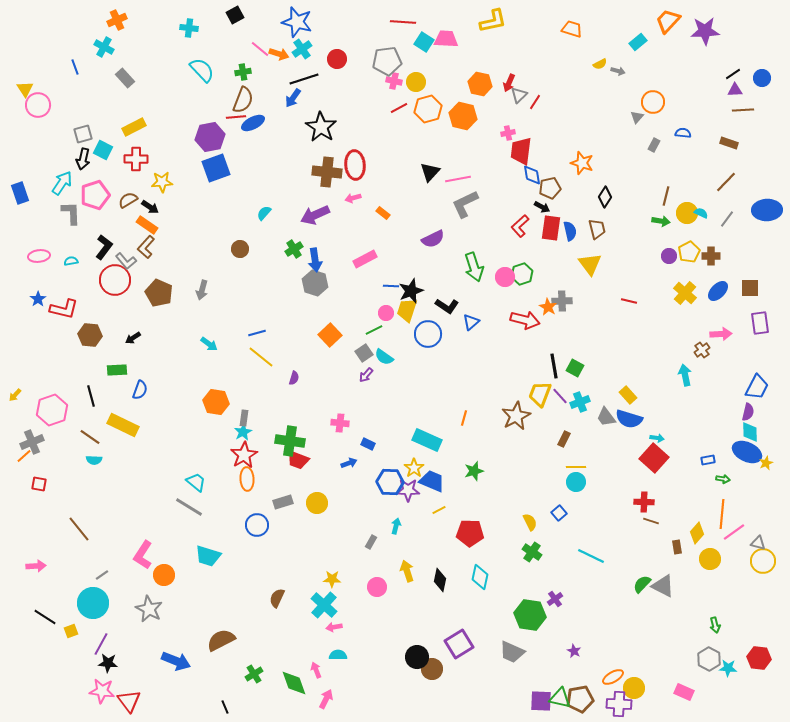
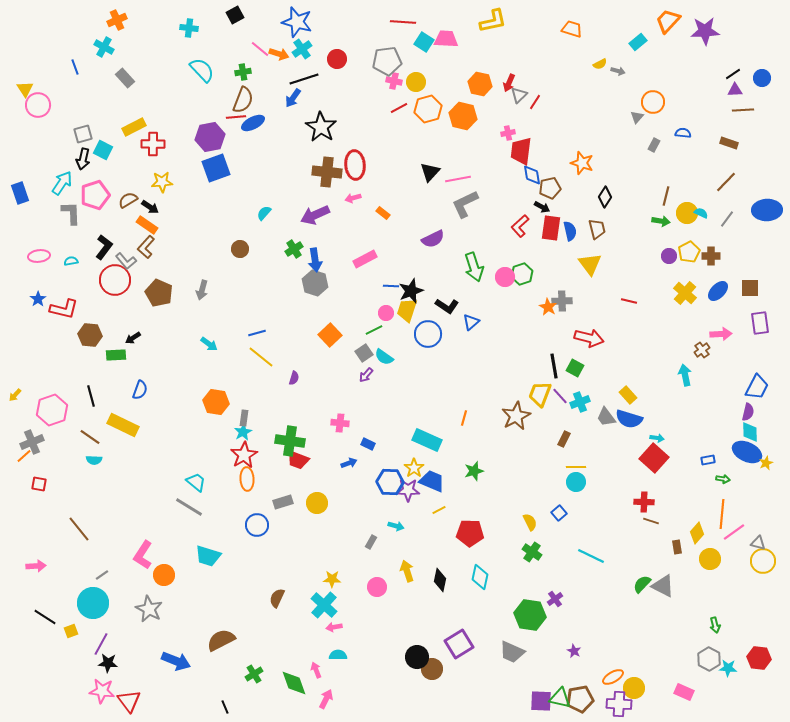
red cross at (136, 159): moved 17 px right, 15 px up
red arrow at (525, 320): moved 64 px right, 18 px down
green rectangle at (117, 370): moved 1 px left, 15 px up
cyan arrow at (396, 526): rotated 91 degrees clockwise
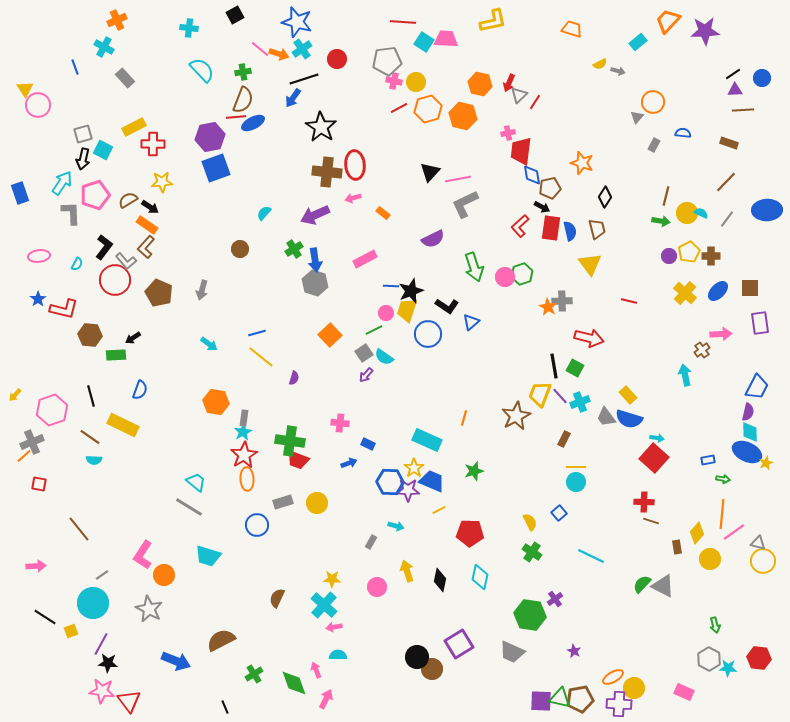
cyan semicircle at (71, 261): moved 6 px right, 3 px down; rotated 128 degrees clockwise
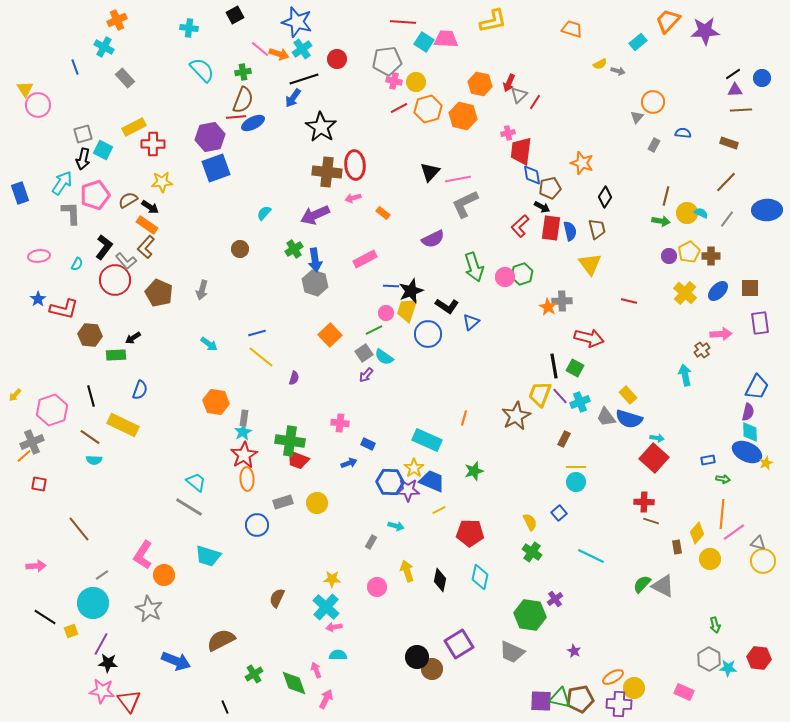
brown line at (743, 110): moved 2 px left
cyan cross at (324, 605): moved 2 px right, 2 px down
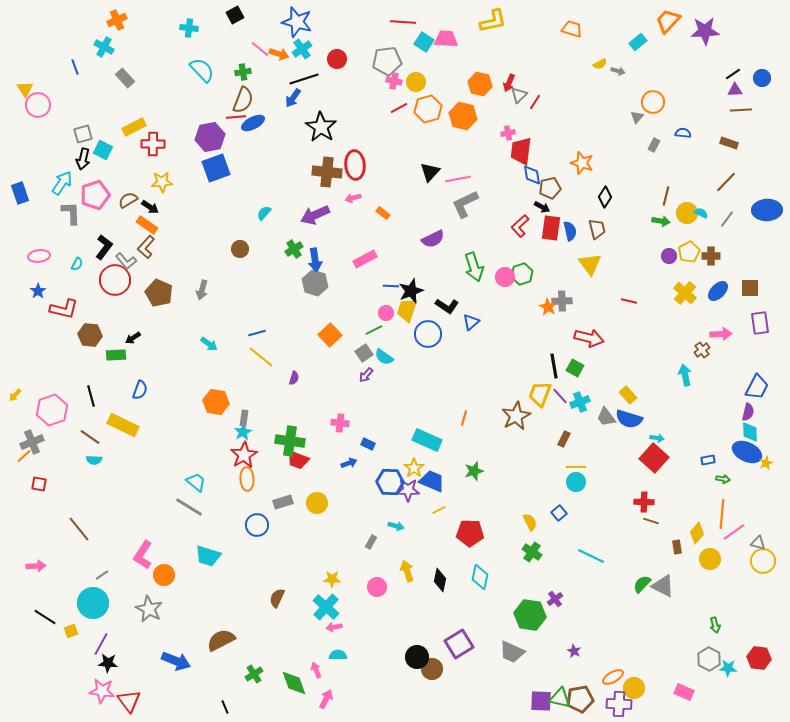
blue star at (38, 299): moved 8 px up
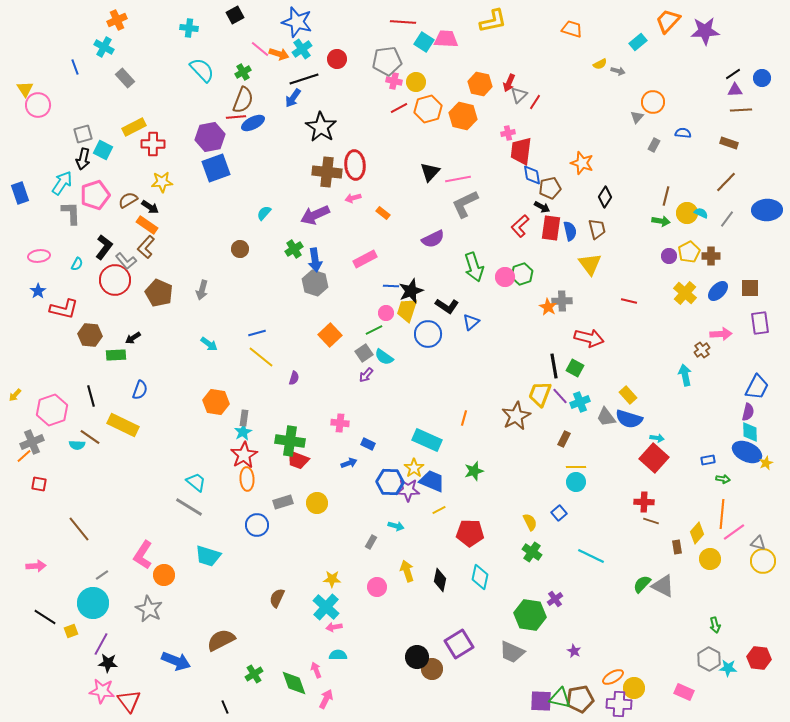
green cross at (243, 72): rotated 21 degrees counterclockwise
cyan semicircle at (94, 460): moved 17 px left, 15 px up
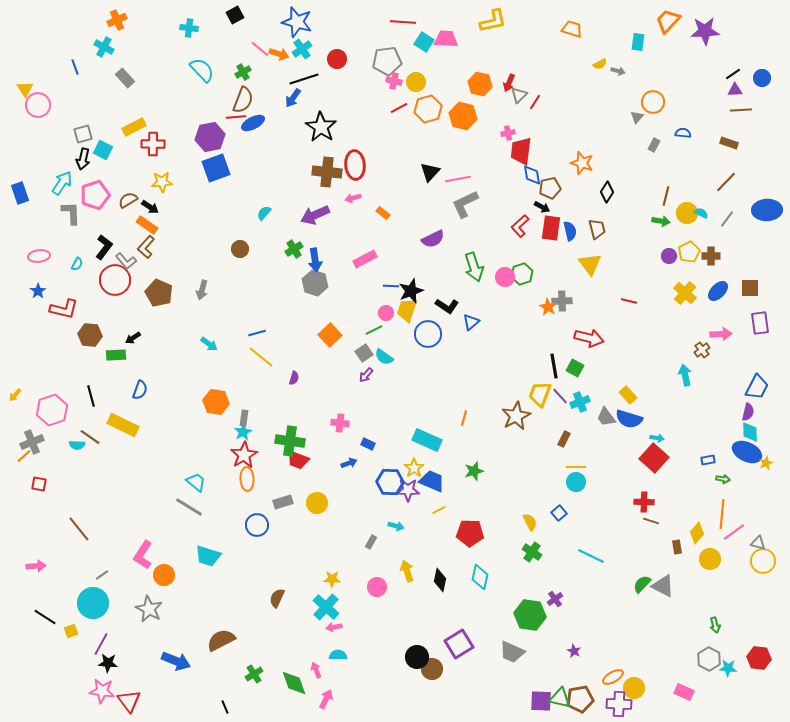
cyan rectangle at (638, 42): rotated 42 degrees counterclockwise
black diamond at (605, 197): moved 2 px right, 5 px up
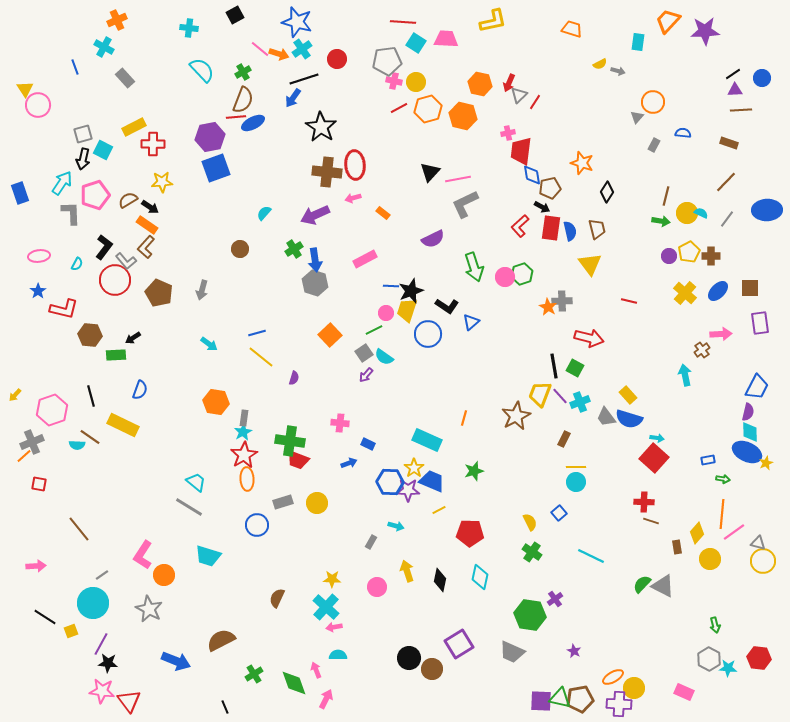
cyan square at (424, 42): moved 8 px left, 1 px down
black circle at (417, 657): moved 8 px left, 1 px down
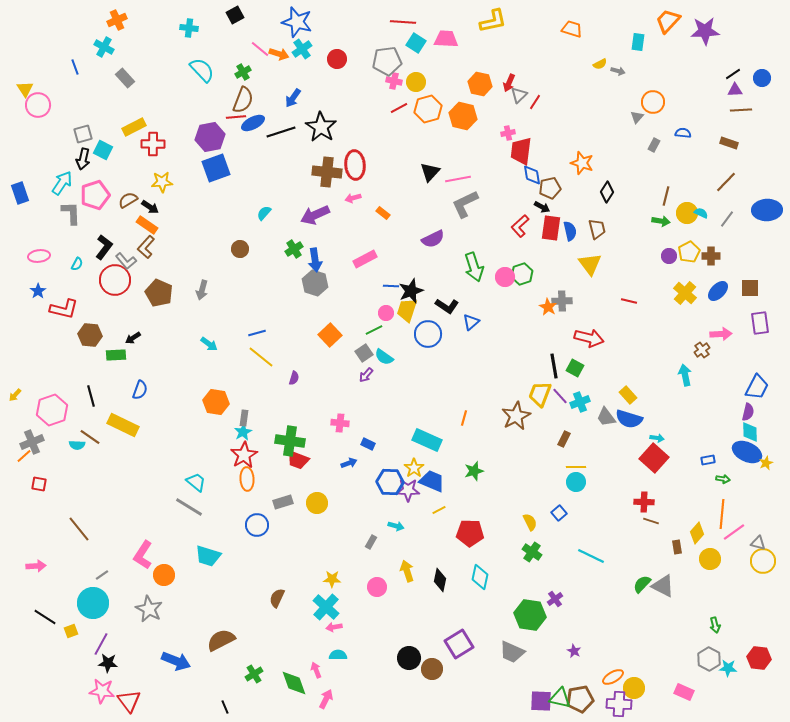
black line at (304, 79): moved 23 px left, 53 px down
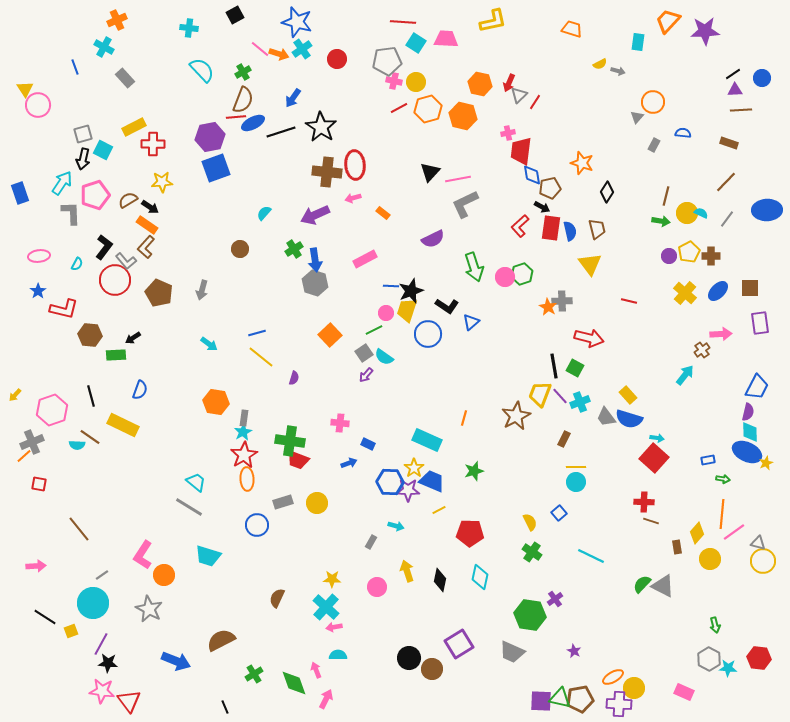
cyan arrow at (685, 375): rotated 50 degrees clockwise
